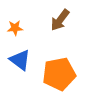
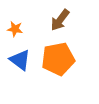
orange star: moved 1 px down; rotated 14 degrees clockwise
orange pentagon: moved 1 px left, 15 px up
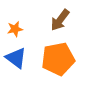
orange star: rotated 21 degrees counterclockwise
blue triangle: moved 4 px left, 2 px up
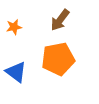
orange star: moved 1 px left, 2 px up
blue triangle: moved 14 px down
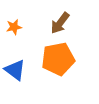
brown arrow: moved 3 px down
blue triangle: moved 1 px left, 2 px up
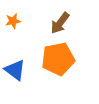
orange star: moved 1 px left, 6 px up
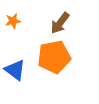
orange pentagon: moved 4 px left, 2 px up
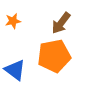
brown arrow: moved 1 px right
orange pentagon: moved 1 px up
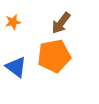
orange star: moved 1 px down
blue triangle: moved 1 px right, 3 px up
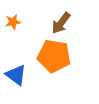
orange pentagon: rotated 20 degrees clockwise
blue triangle: moved 8 px down
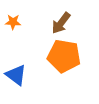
orange star: rotated 14 degrees clockwise
orange pentagon: moved 10 px right
